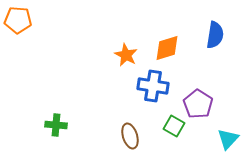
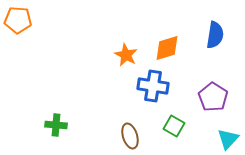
purple pentagon: moved 15 px right, 7 px up
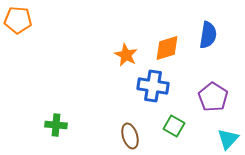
blue semicircle: moved 7 px left
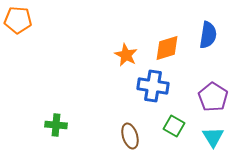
cyan triangle: moved 15 px left, 2 px up; rotated 15 degrees counterclockwise
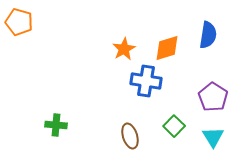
orange pentagon: moved 1 px right, 2 px down; rotated 12 degrees clockwise
orange star: moved 2 px left, 6 px up; rotated 15 degrees clockwise
blue cross: moved 7 px left, 5 px up
green square: rotated 15 degrees clockwise
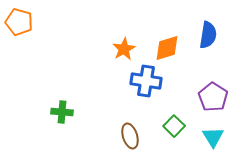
green cross: moved 6 px right, 13 px up
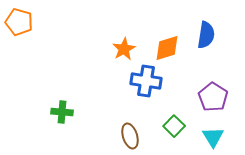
blue semicircle: moved 2 px left
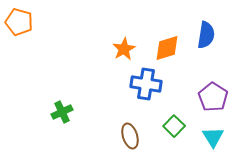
blue cross: moved 3 px down
green cross: rotated 30 degrees counterclockwise
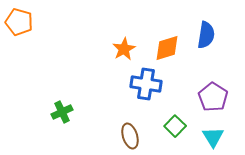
green square: moved 1 px right
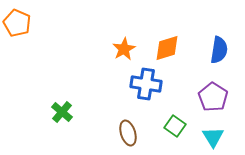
orange pentagon: moved 2 px left, 1 px down; rotated 8 degrees clockwise
blue semicircle: moved 13 px right, 15 px down
green cross: rotated 25 degrees counterclockwise
green square: rotated 10 degrees counterclockwise
brown ellipse: moved 2 px left, 3 px up
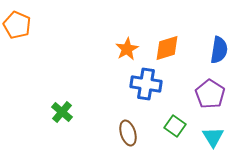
orange pentagon: moved 2 px down
orange star: moved 3 px right
purple pentagon: moved 3 px left, 3 px up
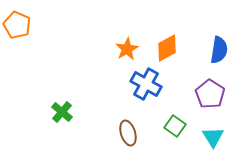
orange diamond: rotated 12 degrees counterclockwise
blue cross: rotated 20 degrees clockwise
